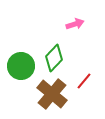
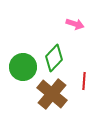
pink arrow: rotated 36 degrees clockwise
green circle: moved 2 px right, 1 px down
red line: rotated 36 degrees counterclockwise
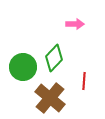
pink arrow: rotated 18 degrees counterclockwise
brown cross: moved 2 px left, 4 px down
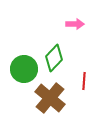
green circle: moved 1 px right, 2 px down
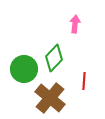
pink arrow: rotated 84 degrees counterclockwise
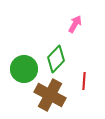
pink arrow: rotated 24 degrees clockwise
green diamond: moved 2 px right, 1 px down
brown cross: moved 3 px up; rotated 12 degrees counterclockwise
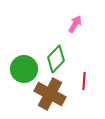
brown cross: moved 1 px up
